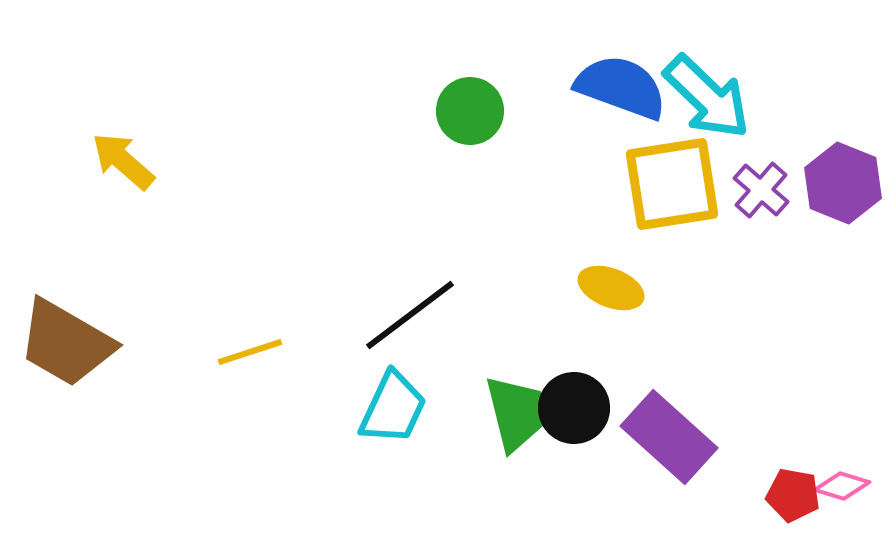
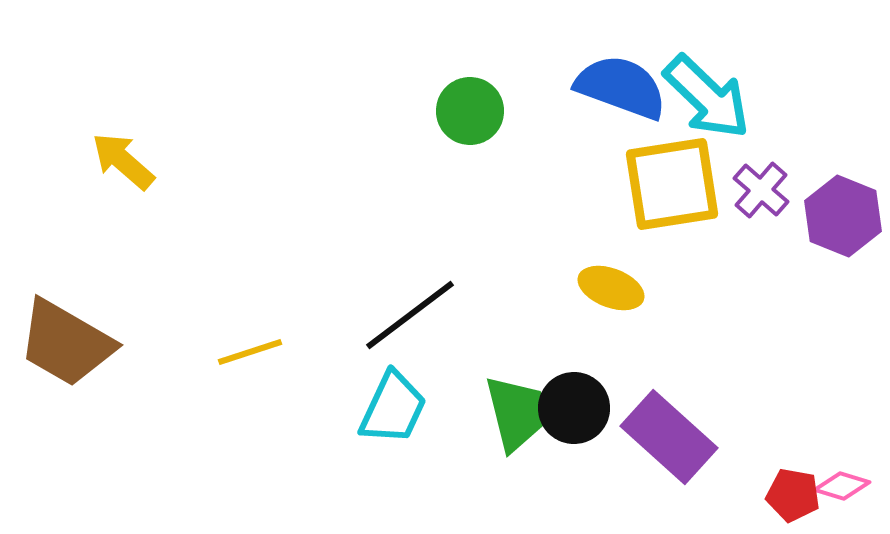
purple hexagon: moved 33 px down
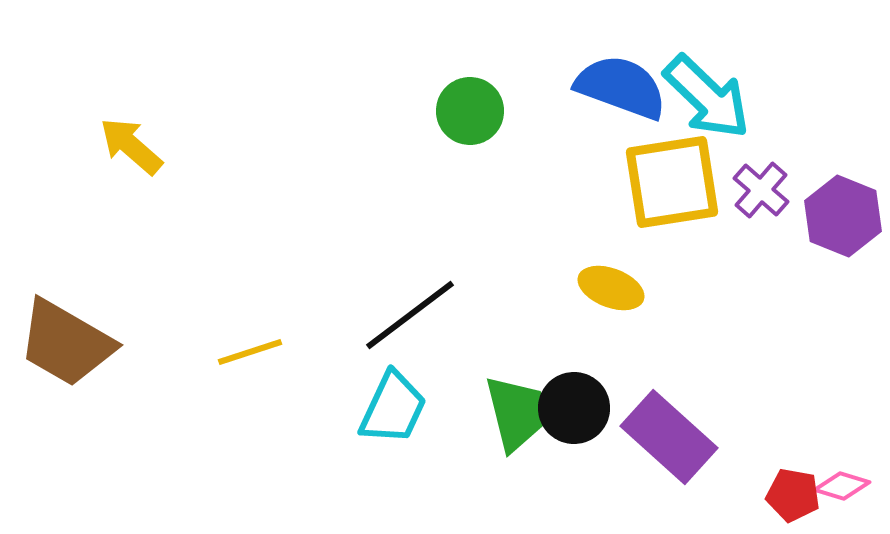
yellow arrow: moved 8 px right, 15 px up
yellow square: moved 2 px up
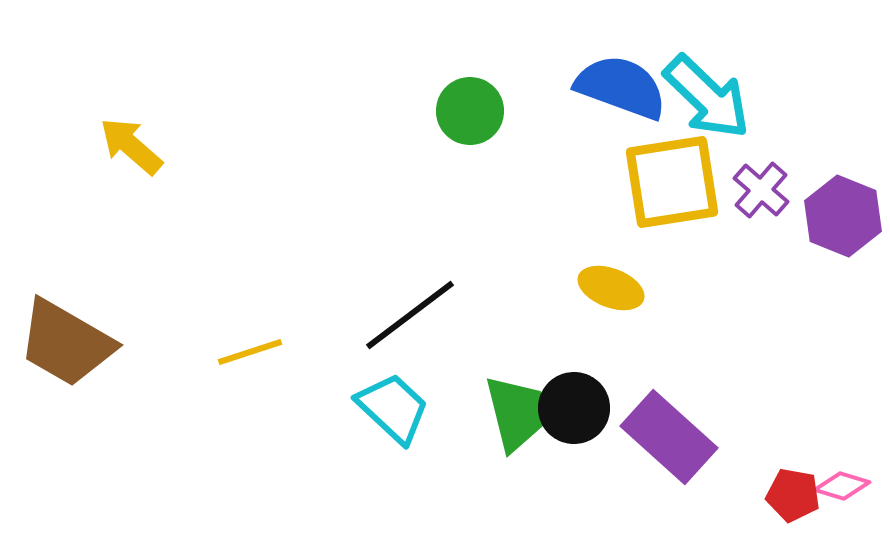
cyan trapezoid: rotated 72 degrees counterclockwise
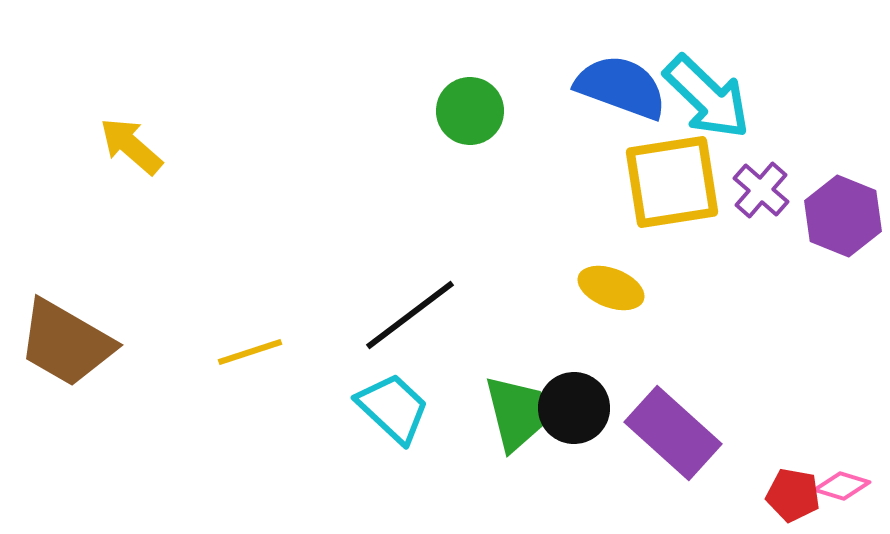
purple rectangle: moved 4 px right, 4 px up
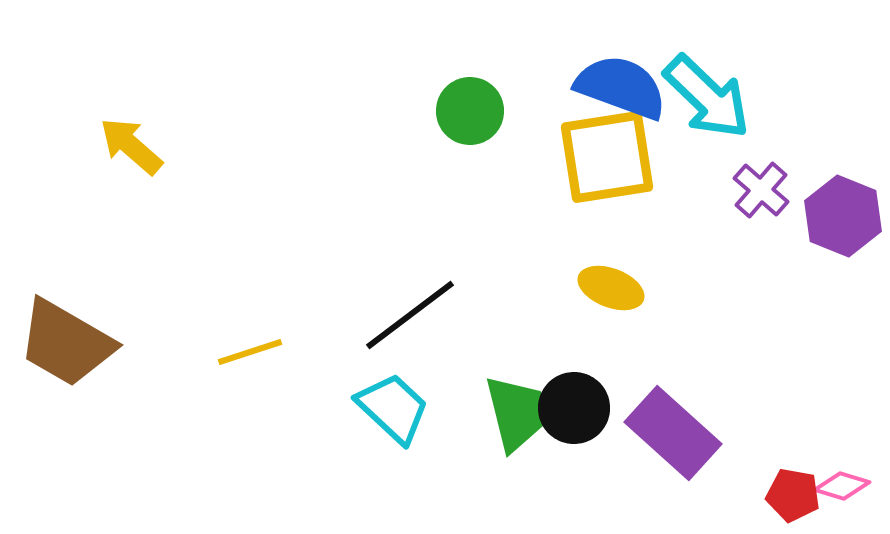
yellow square: moved 65 px left, 25 px up
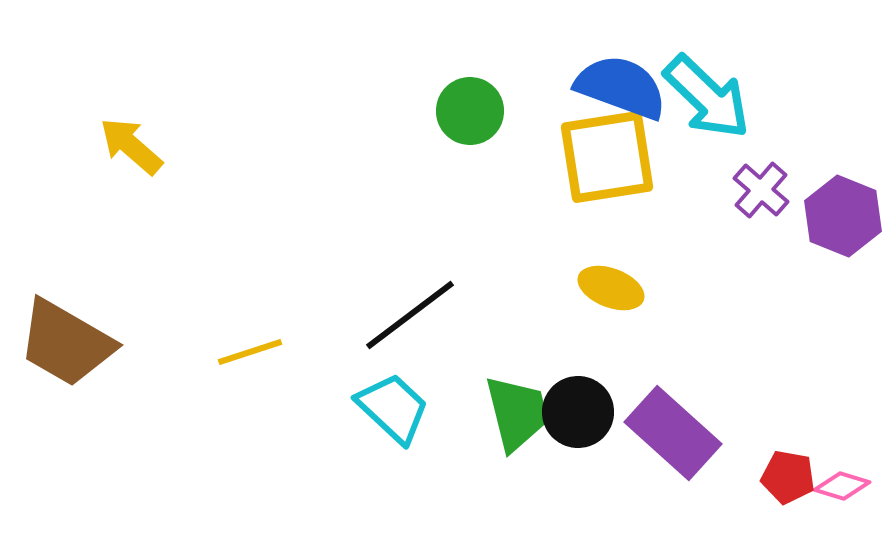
black circle: moved 4 px right, 4 px down
red pentagon: moved 5 px left, 18 px up
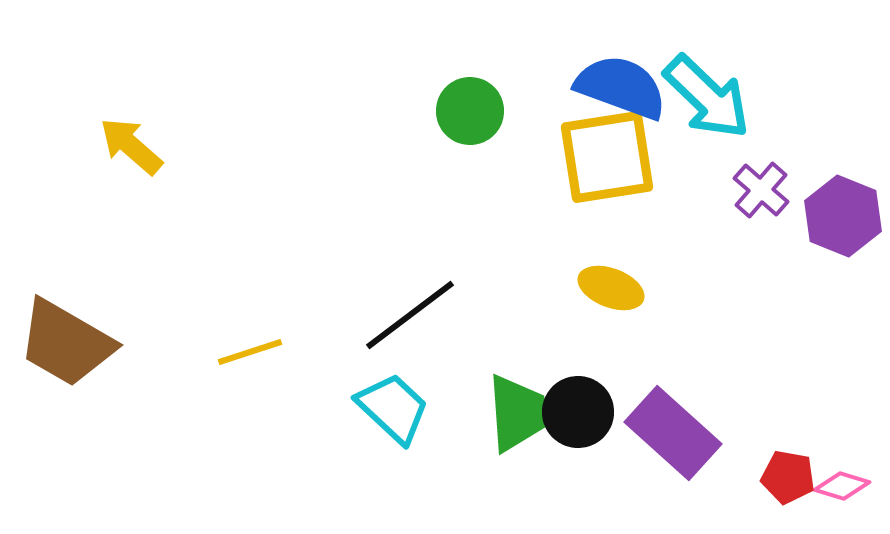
green trapezoid: rotated 10 degrees clockwise
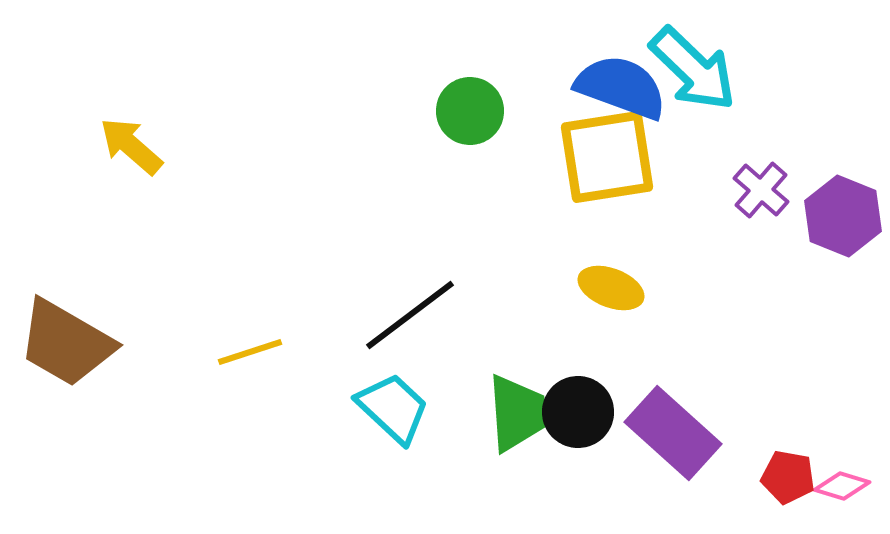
cyan arrow: moved 14 px left, 28 px up
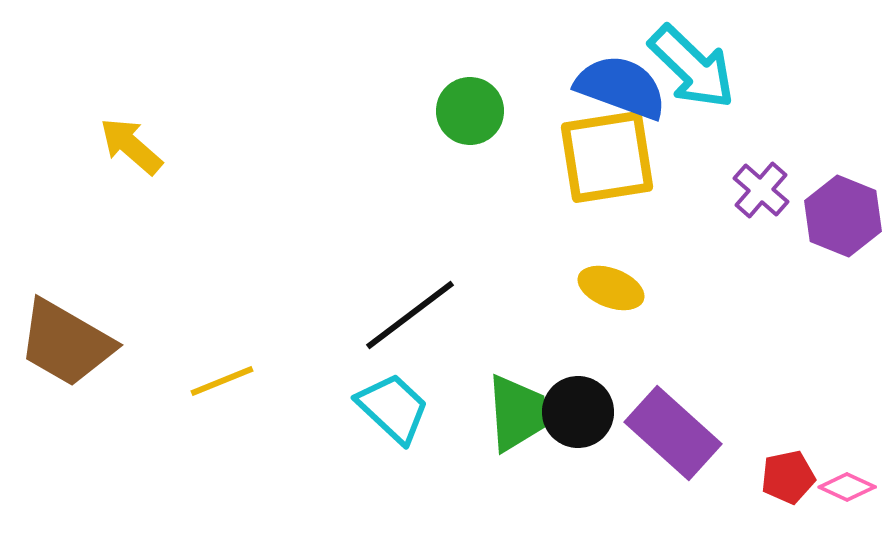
cyan arrow: moved 1 px left, 2 px up
yellow line: moved 28 px left, 29 px down; rotated 4 degrees counterclockwise
red pentagon: rotated 22 degrees counterclockwise
pink diamond: moved 5 px right, 1 px down; rotated 8 degrees clockwise
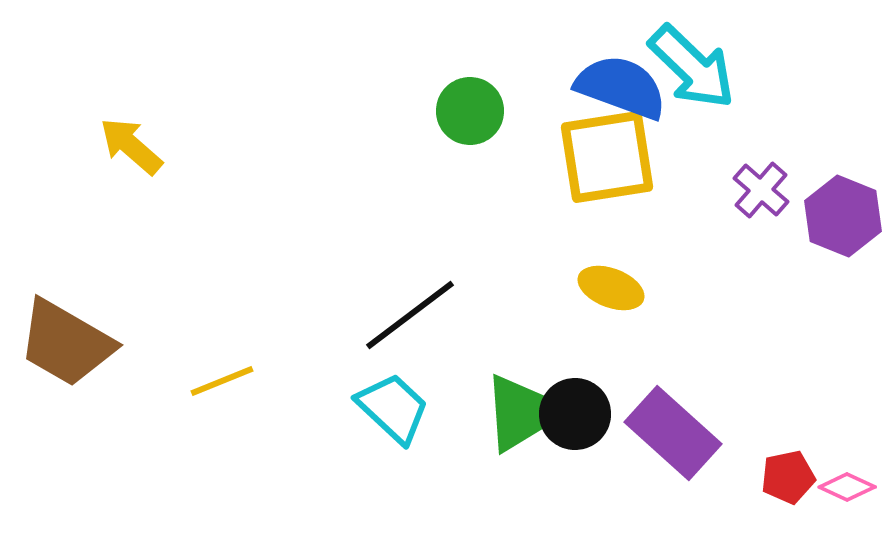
black circle: moved 3 px left, 2 px down
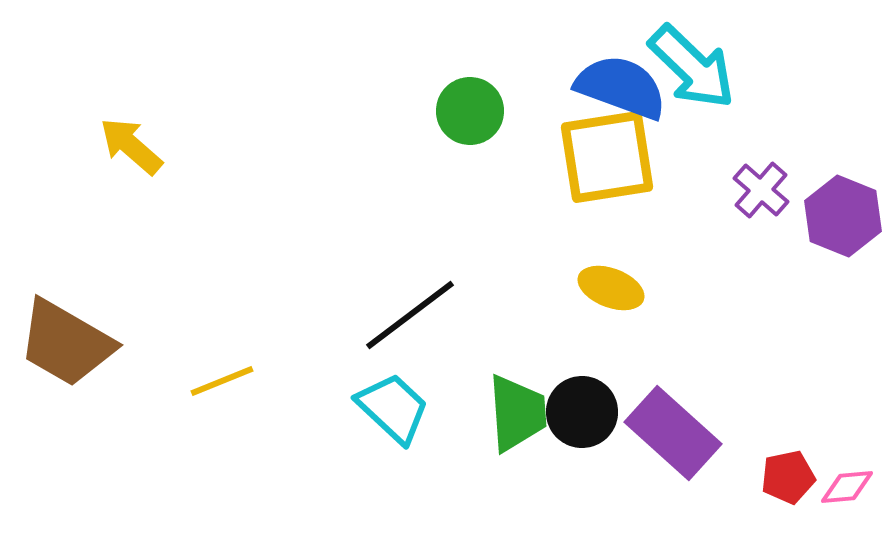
black circle: moved 7 px right, 2 px up
pink diamond: rotated 30 degrees counterclockwise
